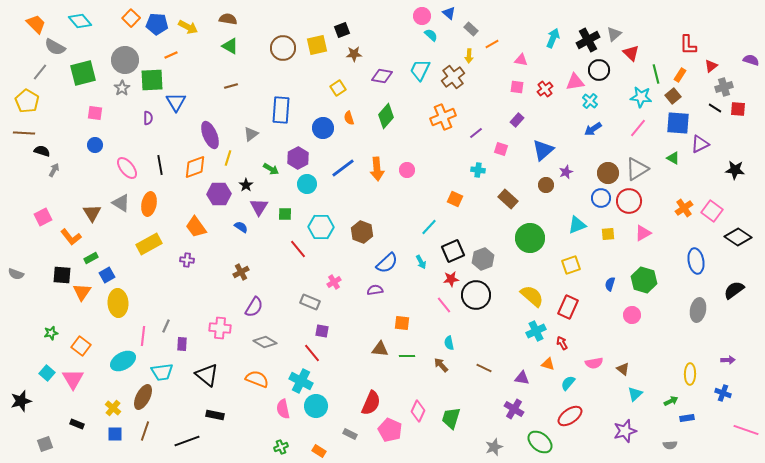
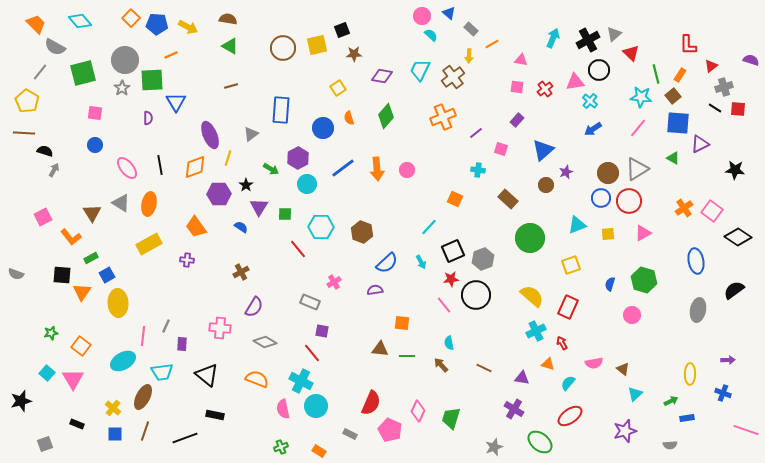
black semicircle at (42, 151): moved 3 px right
black line at (187, 441): moved 2 px left, 3 px up
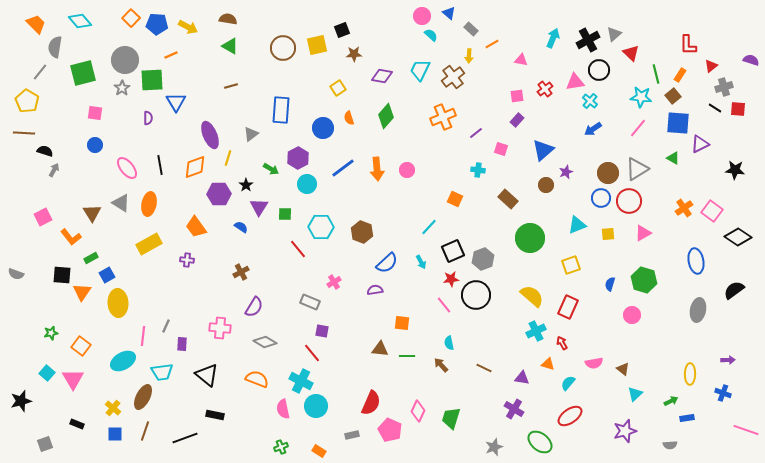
gray semicircle at (55, 47): rotated 70 degrees clockwise
pink square at (517, 87): moved 9 px down; rotated 16 degrees counterclockwise
gray rectangle at (350, 434): moved 2 px right, 1 px down; rotated 40 degrees counterclockwise
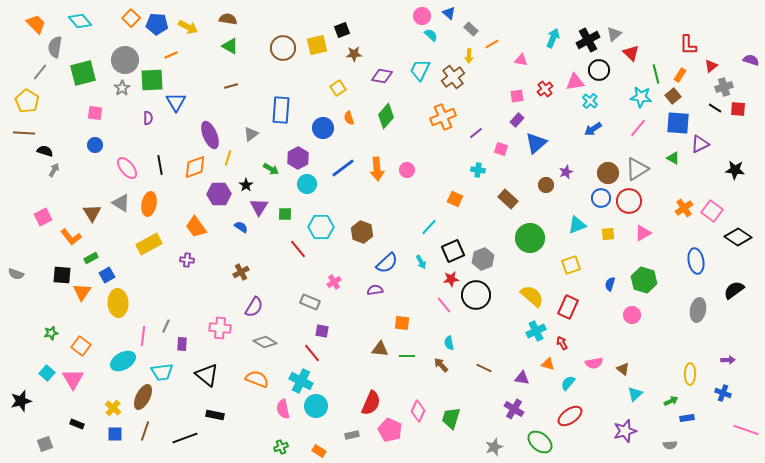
blue triangle at (543, 150): moved 7 px left, 7 px up
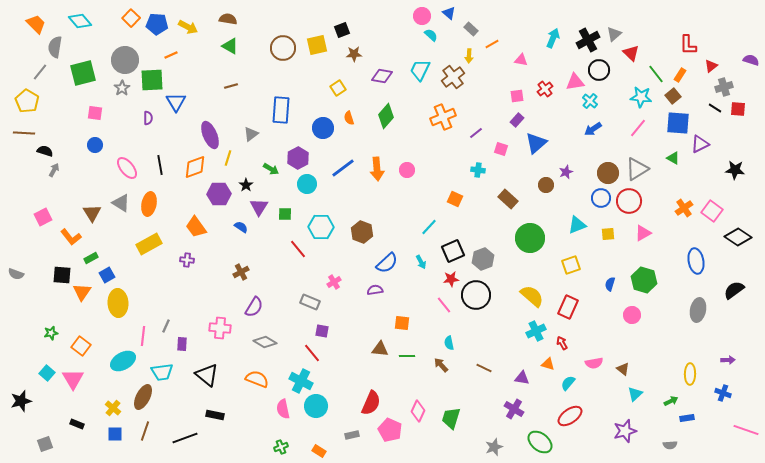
green line at (656, 74): rotated 24 degrees counterclockwise
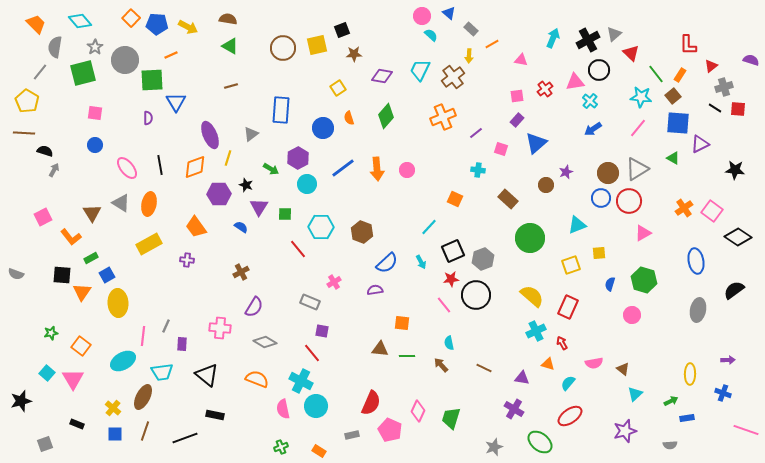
gray star at (122, 88): moved 27 px left, 41 px up
black star at (246, 185): rotated 16 degrees counterclockwise
yellow square at (608, 234): moved 9 px left, 19 px down
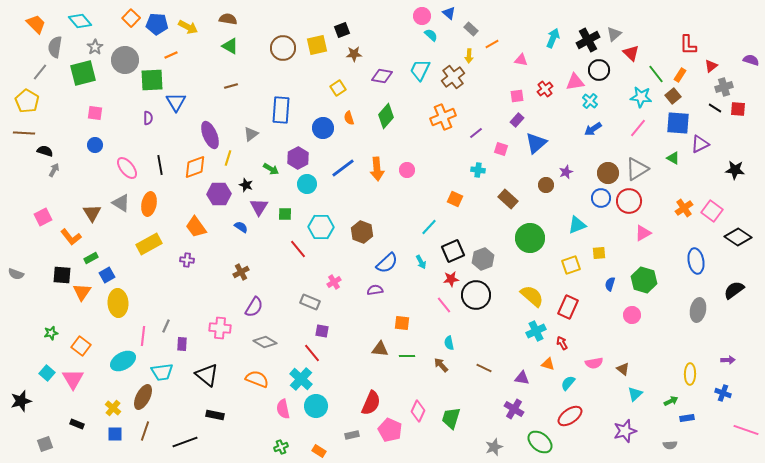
cyan cross at (301, 381): moved 2 px up; rotated 15 degrees clockwise
black line at (185, 438): moved 4 px down
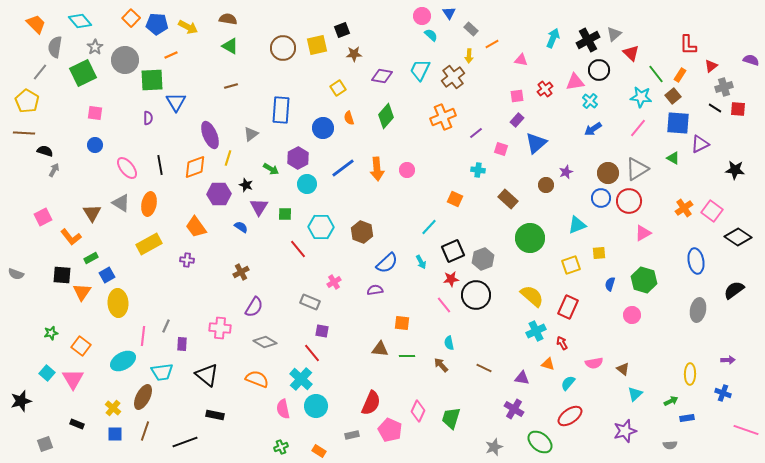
blue triangle at (449, 13): rotated 16 degrees clockwise
green square at (83, 73): rotated 12 degrees counterclockwise
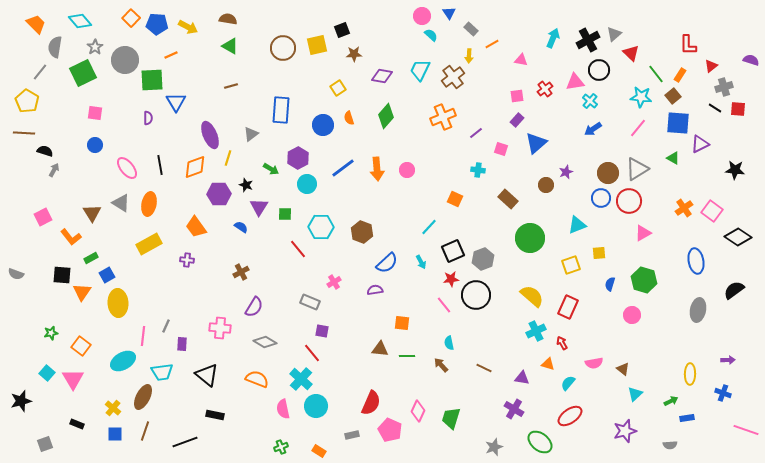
blue circle at (323, 128): moved 3 px up
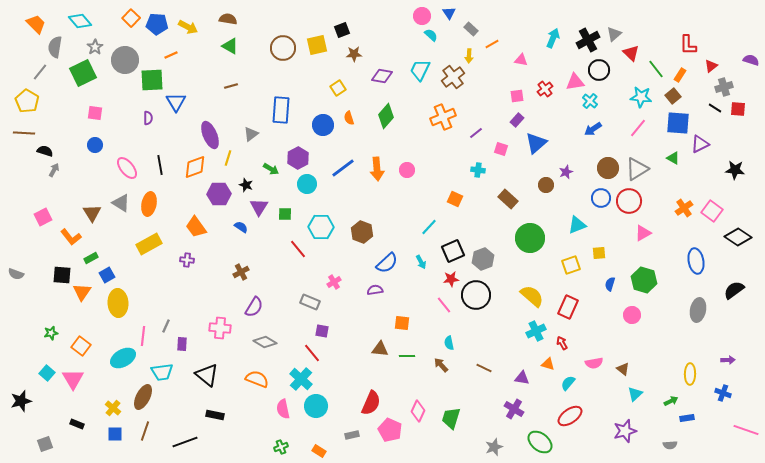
green line at (656, 74): moved 5 px up
brown circle at (608, 173): moved 5 px up
cyan ellipse at (123, 361): moved 3 px up
